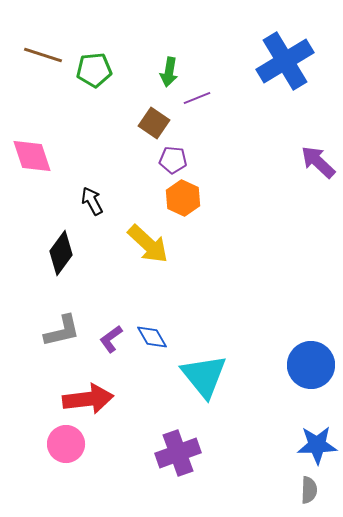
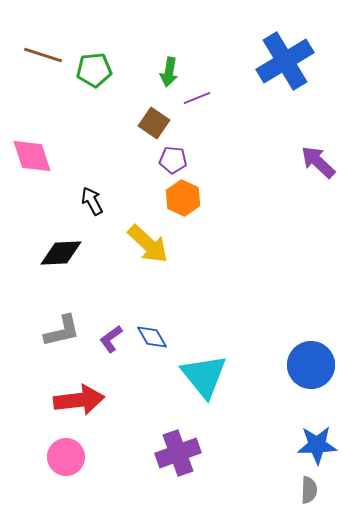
black diamond: rotated 51 degrees clockwise
red arrow: moved 9 px left, 1 px down
pink circle: moved 13 px down
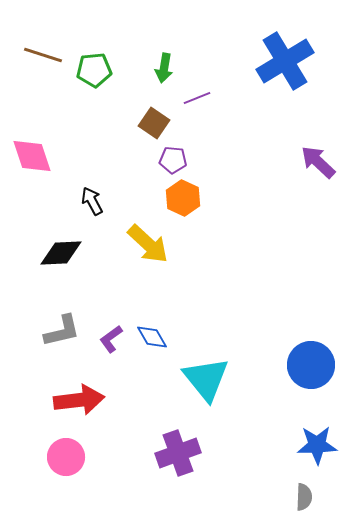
green arrow: moved 5 px left, 4 px up
cyan triangle: moved 2 px right, 3 px down
gray semicircle: moved 5 px left, 7 px down
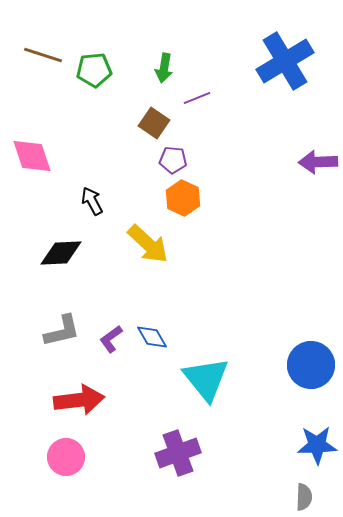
purple arrow: rotated 45 degrees counterclockwise
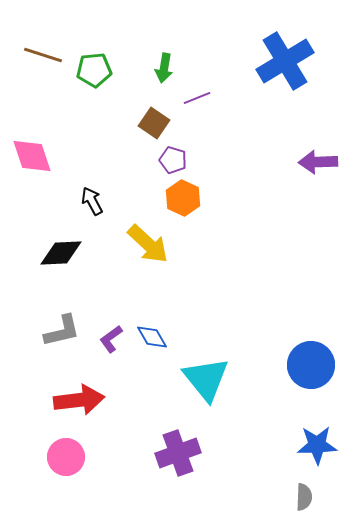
purple pentagon: rotated 12 degrees clockwise
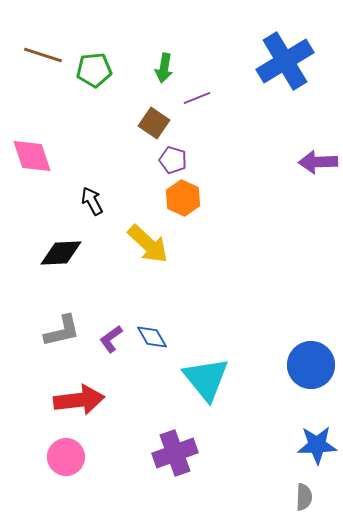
purple cross: moved 3 px left
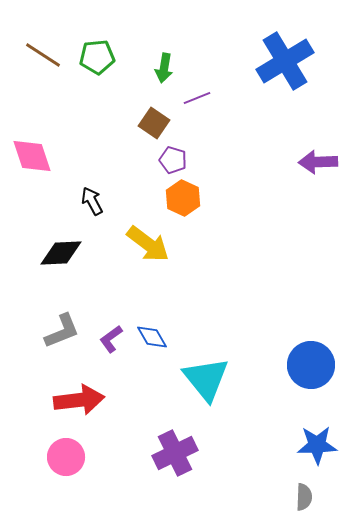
brown line: rotated 15 degrees clockwise
green pentagon: moved 3 px right, 13 px up
yellow arrow: rotated 6 degrees counterclockwise
gray L-shape: rotated 9 degrees counterclockwise
purple cross: rotated 6 degrees counterclockwise
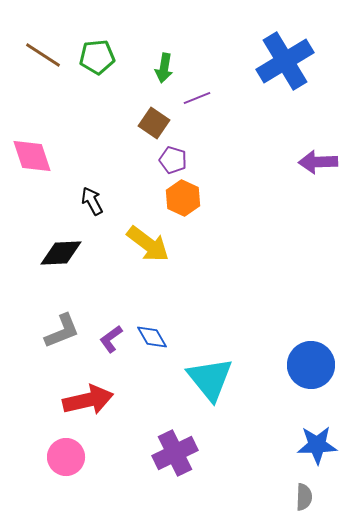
cyan triangle: moved 4 px right
red arrow: moved 9 px right; rotated 6 degrees counterclockwise
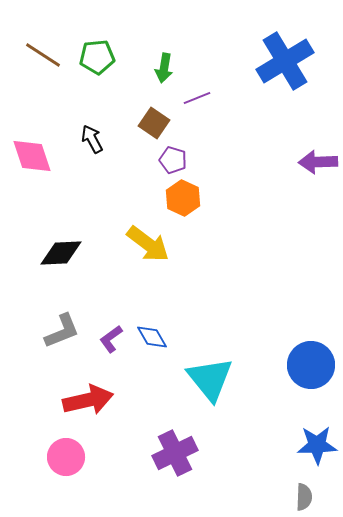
black arrow: moved 62 px up
